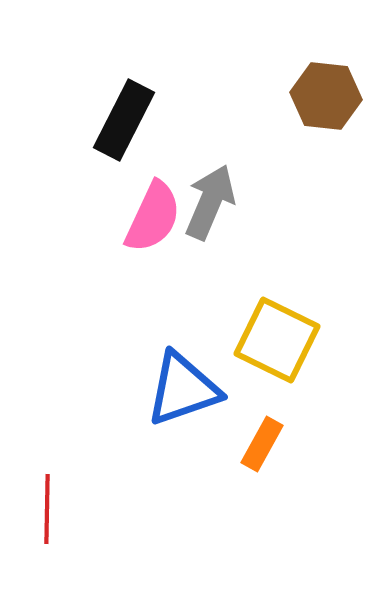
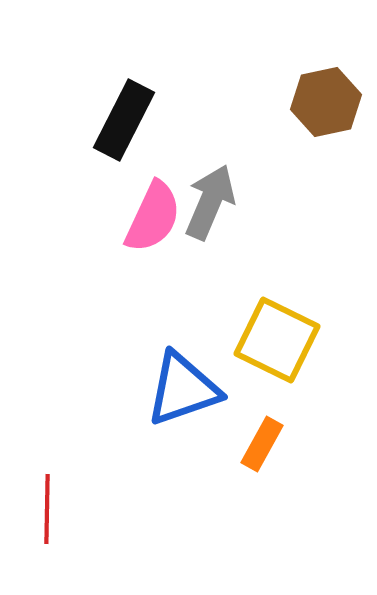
brown hexagon: moved 6 px down; rotated 18 degrees counterclockwise
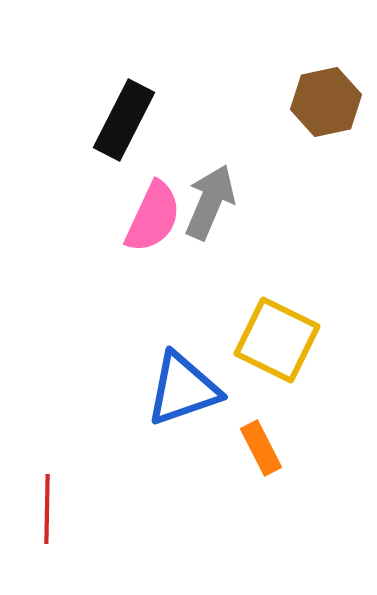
orange rectangle: moved 1 px left, 4 px down; rotated 56 degrees counterclockwise
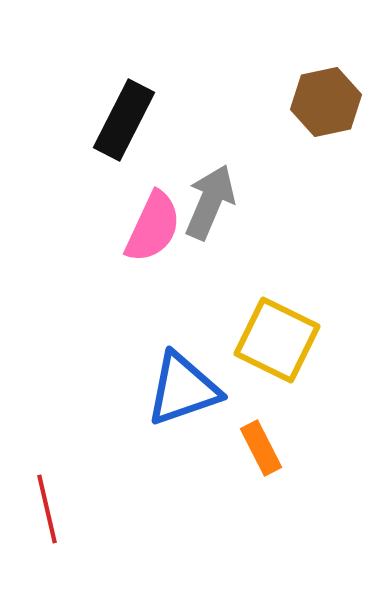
pink semicircle: moved 10 px down
red line: rotated 14 degrees counterclockwise
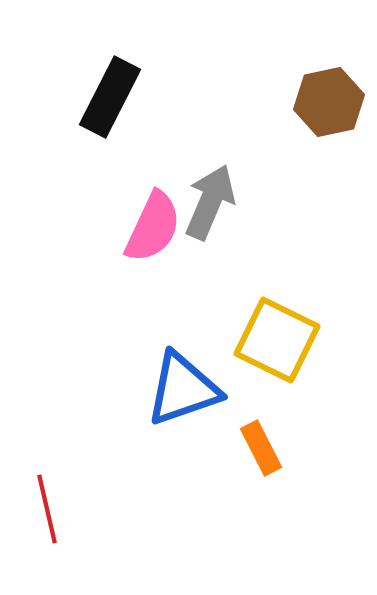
brown hexagon: moved 3 px right
black rectangle: moved 14 px left, 23 px up
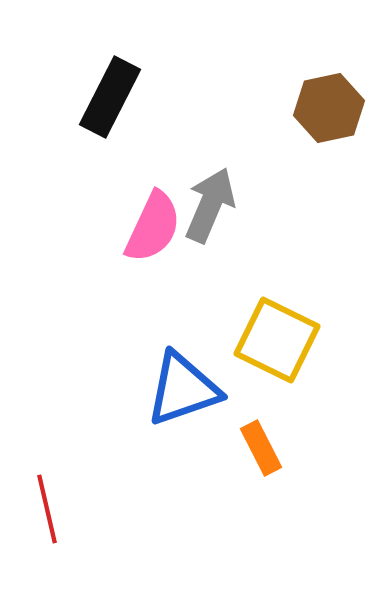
brown hexagon: moved 6 px down
gray arrow: moved 3 px down
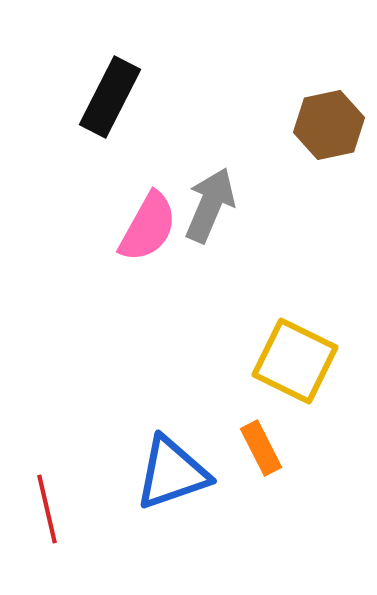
brown hexagon: moved 17 px down
pink semicircle: moved 5 px left; rotated 4 degrees clockwise
yellow square: moved 18 px right, 21 px down
blue triangle: moved 11 px left, 84 px down
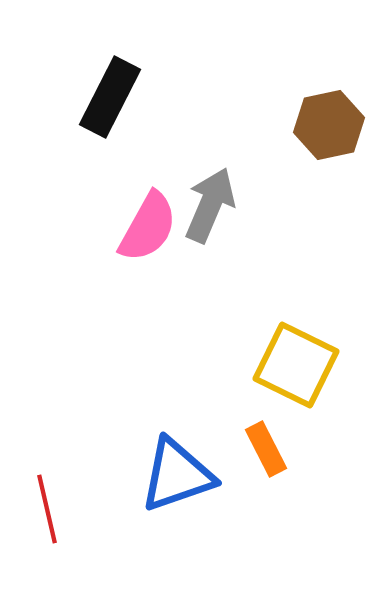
yellow square: moved 1 px right, 4 px down
orange rectangle: moved 5 px right, 1 px down
blue triangle: moved 5 px right, 2 px down
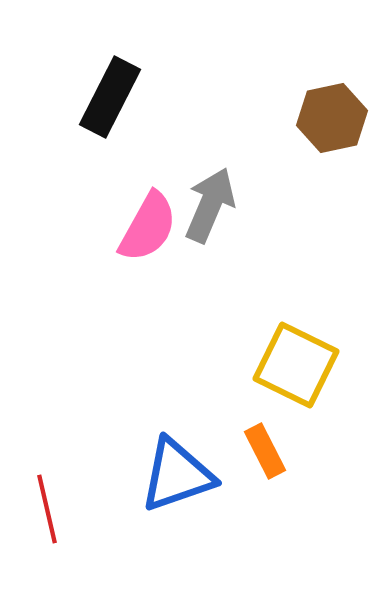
brown hexagon: moved 3 px right, 7 px up
orange rectangle: moved 1 px left, 2 px down
